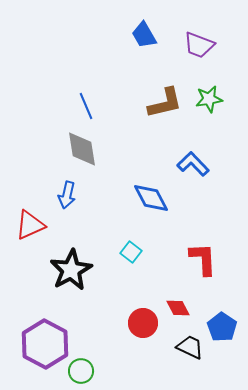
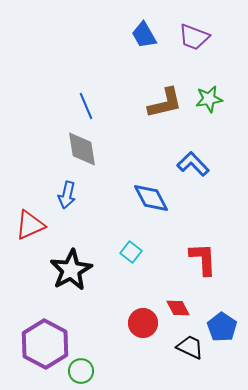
purple trapezoid: moved 5 px left, 8 px up
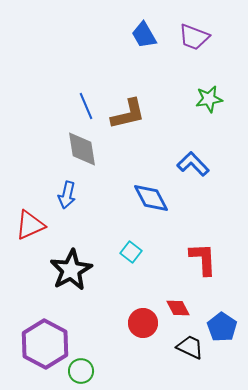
brown L-shape: moved 37 px left, 11 px down
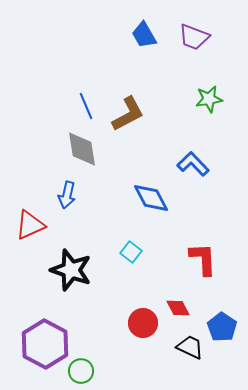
brown L-shape: rotated 15 degrees counterclockwise
black star: rotated 24 degrees counterclockwise
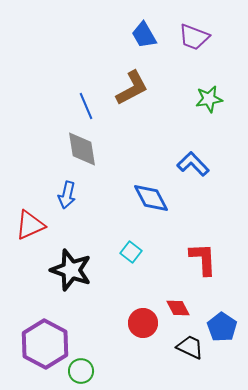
brown L-shape: moved 4 px right, 26 px up
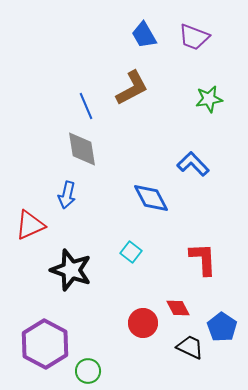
green circle: moved 7 px right
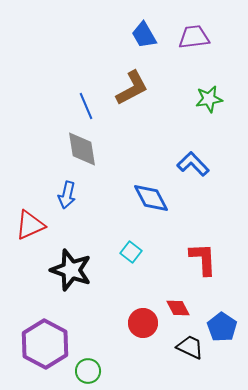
purple trapezoid: rotated 152 degrees clockwise
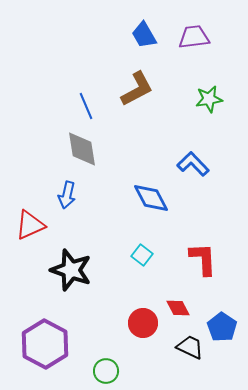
brown L-shape: moved 5 px right, 1 px down
cyan square: moved 11 px right, 3 px down
green circle: moved 18 px right
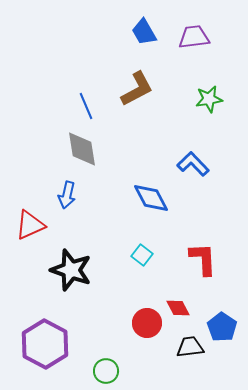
blue trapezoid: moved 3 px up
red circle: moved 4 px right
black trapezoid: rotated 32 degrees counterclockwise
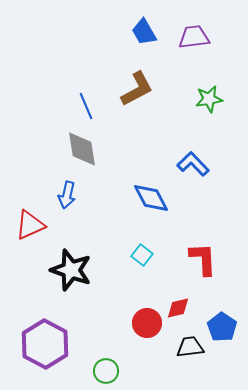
red diamond: rotated 75 degrees counterclockwise
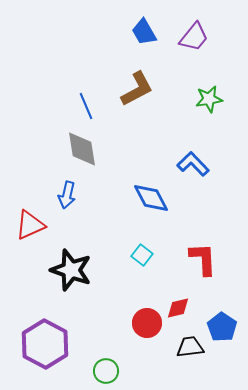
purple trapezoid: rotated 136 degrees clockwise
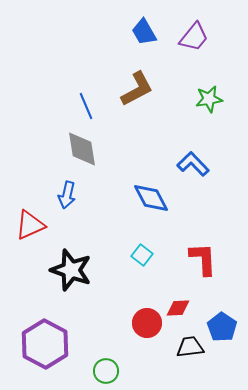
red diamond: rotated 10 degrees clockwise
